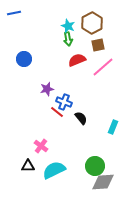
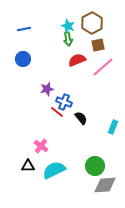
blue line: moved 10 px right, 16 px down
blue circle: moved 1 px left
gray diamond: moved 2 px right, 3 px down
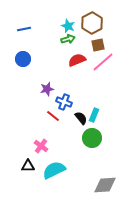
green arrow: rotated 96 degrees counterclockwise
pink line: moved 5 px up
red line: moved 4 px left, 4 px down
cyan rectangle: moved 19 px left, 12 px up
green circle: moved 3 px left, 28 px up
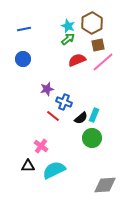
green arrow: rotated 24 degrees counterclockwise
black semicircle: rotated 88 degrees clockwise
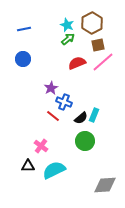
cyan star: moved 1 px left, 1 px up
red semicircle: moved 3 px down
purple star: moved 4 px right, 1 px up; rotated 16 degrees counterclockwise
green circle: moved 7 px left, 3 px down
